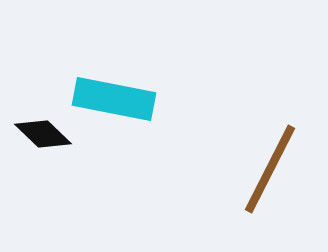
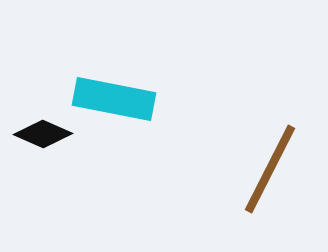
black diamond: rotated 20 degrees counterclockwise
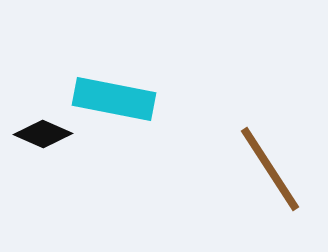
brown line: rotated 60 degrees counterclockwise
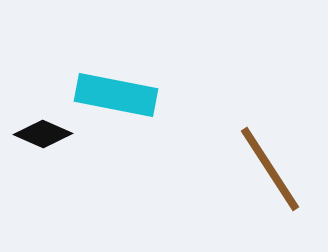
cyan rectangle: moved 2 px right, 4 px up
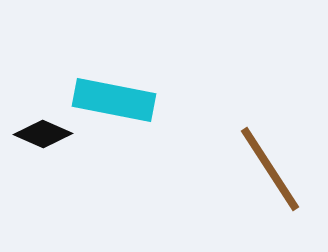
cyan rectangle: moved 2 px left, 5 px down
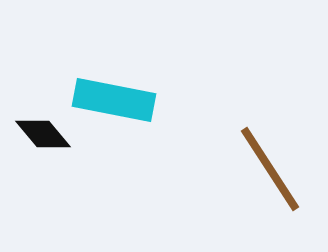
black diamond: rotated 26 degrees clockwise
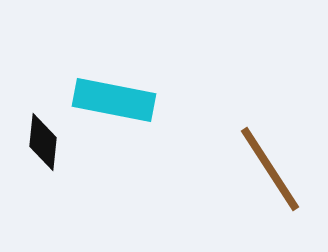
black diamond: moved 8 px down; rotated 46 degrees clockwise
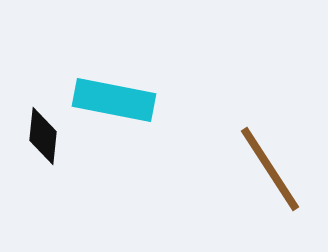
black diamond: moved 6 px up
